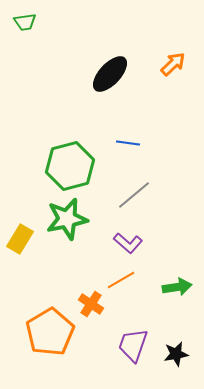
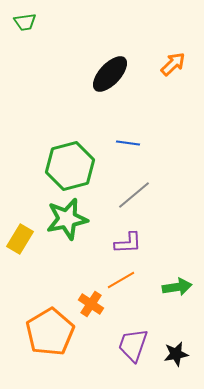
purple L-shape: rotated 44 degrees counterclockwise
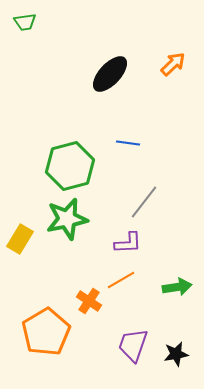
gray line: moved 10 px right, 7 px down; rotated 12 degrees counterclockwise
orange cross: moved 2 px left, 3 px up
orange pentagon: moved 4 px left
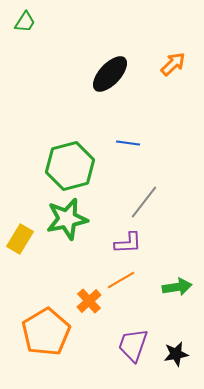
green trapezoid: rotated 50 degrees counterclockwise
orange cross: rotated 15 degrees clockwise
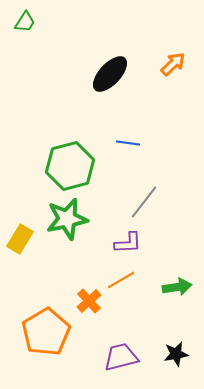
purple trapezoid: moved 12 px left, 12 px down; rotated 57 degrees clockwise
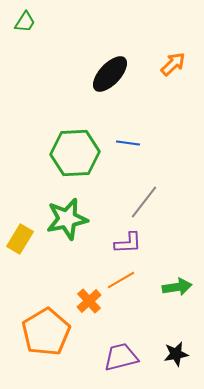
green hexagon: moved 5 px right, 13 px up; rotated 12 degrees clockwise
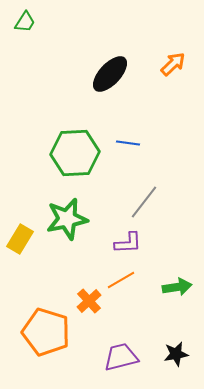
orange pentagon: rotated 24 degrees counterclockwise
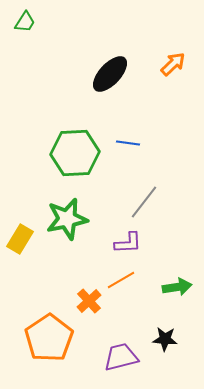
orange pentagon: moved 3 px right, 6 px down; rotated 21 degrees clockwise
black star: moved 11 px left, 15 px up; rotated 15 degrees clockwise
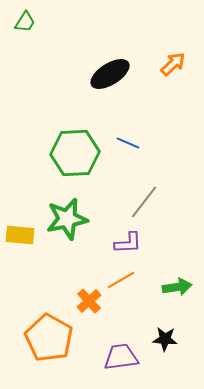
black ellipse: rotated 15 degrees clockwise
blue line: rotated 15 degrees clockwise
yellow rectangle: moved 4 px up; rotated 64 degrees clockwise
orange pentagon: rotated 9 degrees counterclockwise
purple trapezoid: rotated 6 degrees clockwise
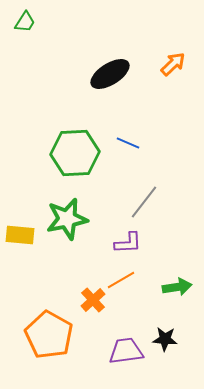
orange cross: moved 4 px right, 1 px up
orange pentagon: moved 3 px up
purple trapezoid: moved 5 px right, 6 px up
